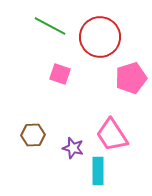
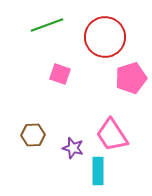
green line: moved 3 px left, 1 px up; rotated 48 degrees counterclockwise
red circle: moved 5 px right
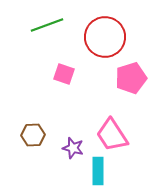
pink square: moved 4 px right
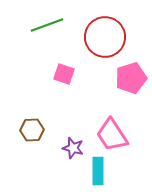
brown hexagon: moved 1 px left, 5 px up
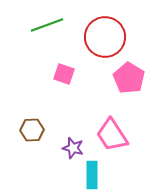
pink pentagon: moved 2 px left; rotated 24 degrees counterclockwise
cyan rectangle: moved 6 px left, 4 px down
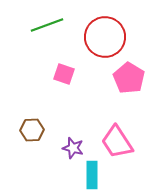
pink trapezoid: moved 5 px right, 7 px down
